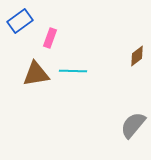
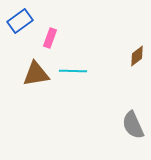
gray semicircle: rotated 64 degrees counterclockwise
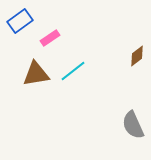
pink rectangle: rotated 36 degrees clockwise
cyan line: rotated 40 degrees counterclockwise
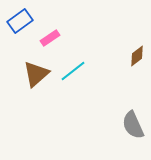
brown triangle: rotated 32 degrees counterclockwise
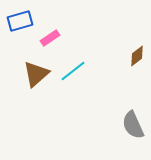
blue rectangle: rotated 20 degrees clockwise
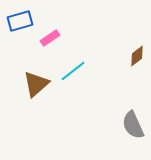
brown triangle: moved 10 px down
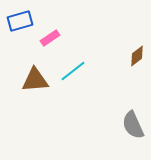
brown triangle: moved 1 px left, 4 px up; rotated 36 degrees clockwise
